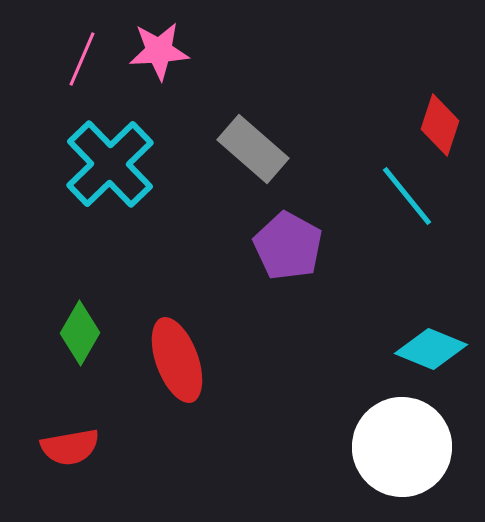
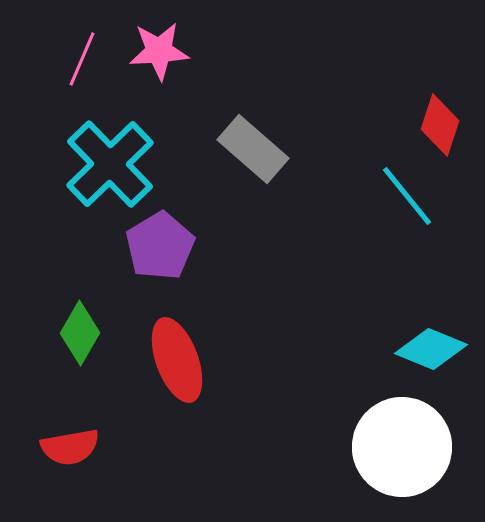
purple pentagon: moved 128 px left; rotated 12 degrees clockwise
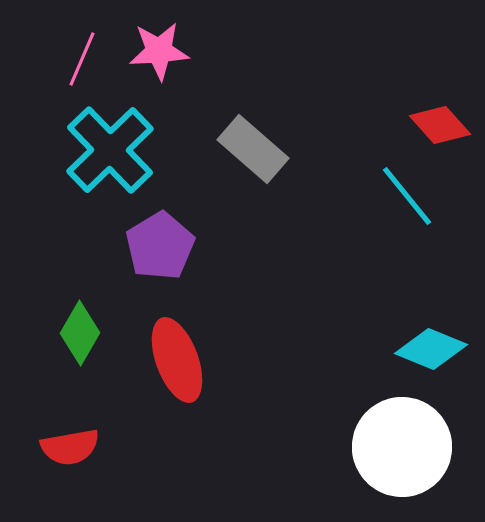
red diamond: rotated 60 degrees counterclockwise
cyan cross: moved 14 px up
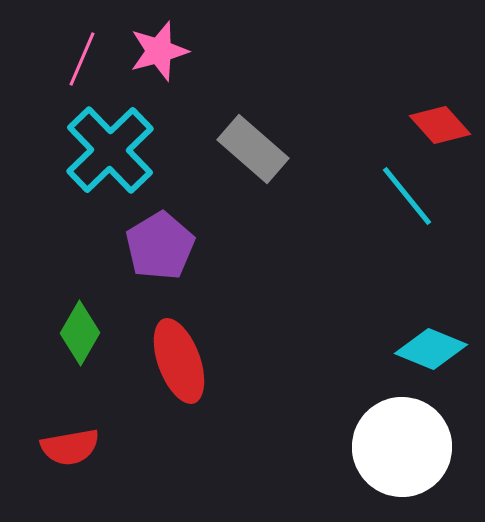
pink star: rotated 12 degrees counterclockwise
red ellipse: moved 2 px right, 1 px down
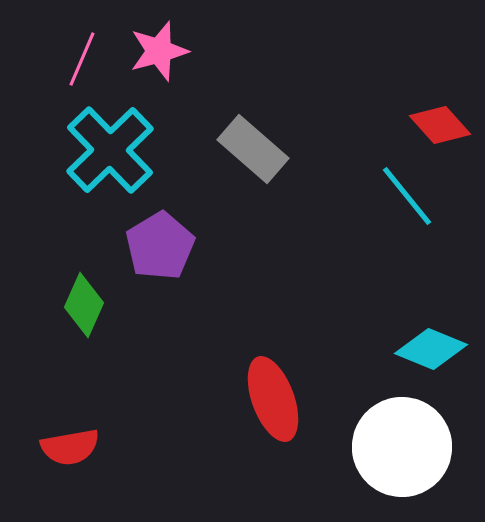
green diamond: moved 4 px right, 28 px up; rotated 6 degrees counterclockwise
red ellipse: moved 94 px right, 38 px down
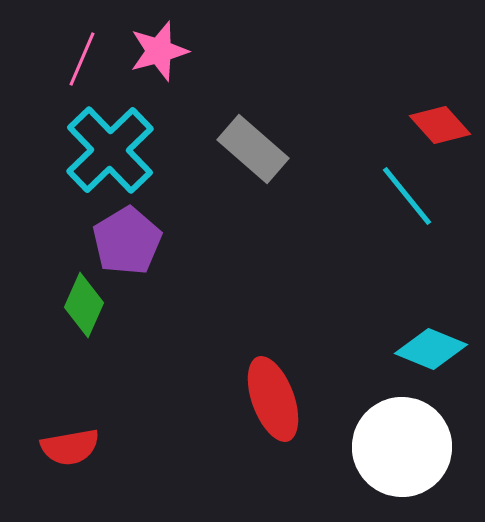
purple pentagon: moved 33 px left, 5 px up
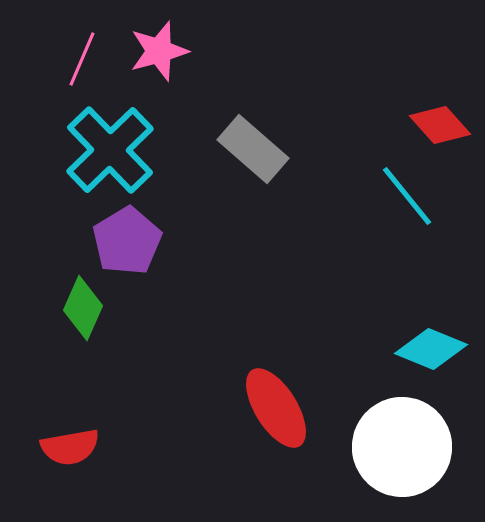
green diamond: moved 1 px left, 3 px down
red ellipse: moved 3 px right, 9 px down; rotated 12 degrees counterclockwise
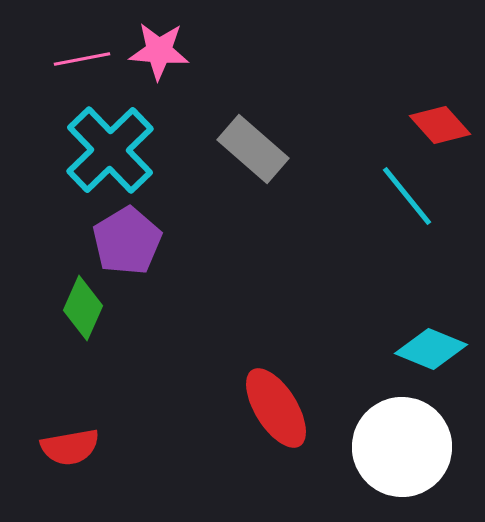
pink star: rotated 20 degrees clockwise
pink line: rotated 56 degrees clockwise
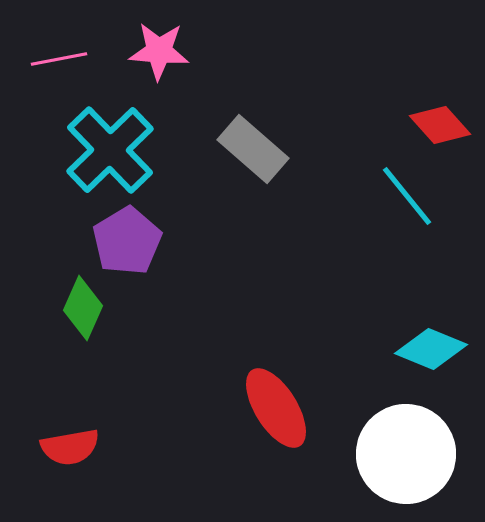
pink line: moved 23 px left
white circle: moved 4 px right, 7 px down
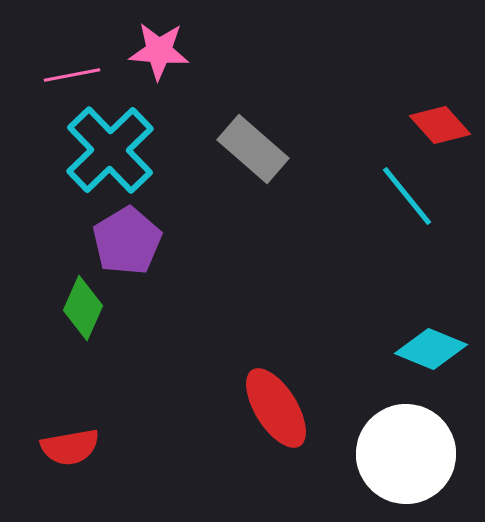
pink line: moved 13 px right, 16 px down
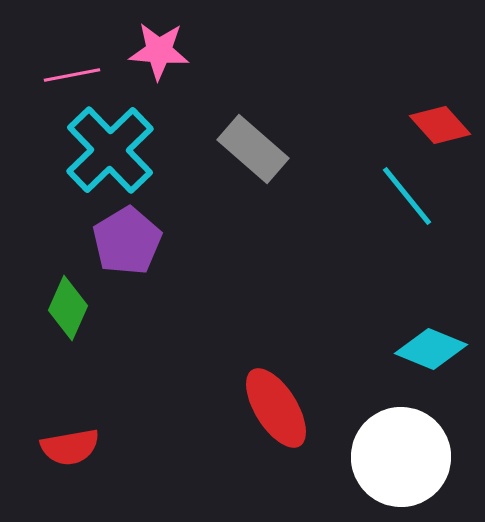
green diamond: moved 15 px left
white circle: moved 5 px left, 3 px down
